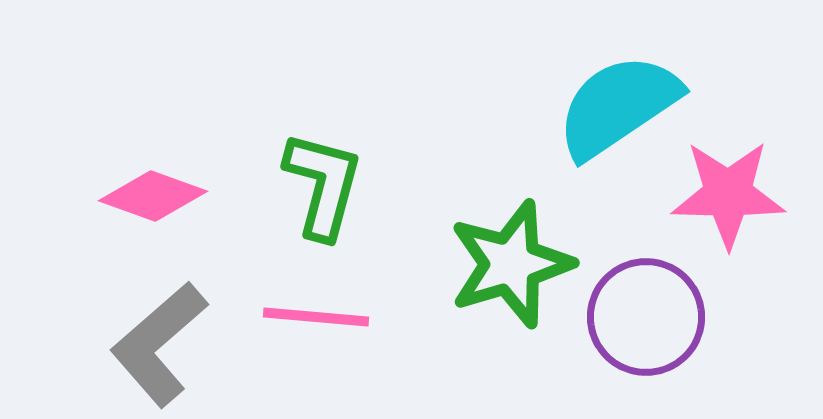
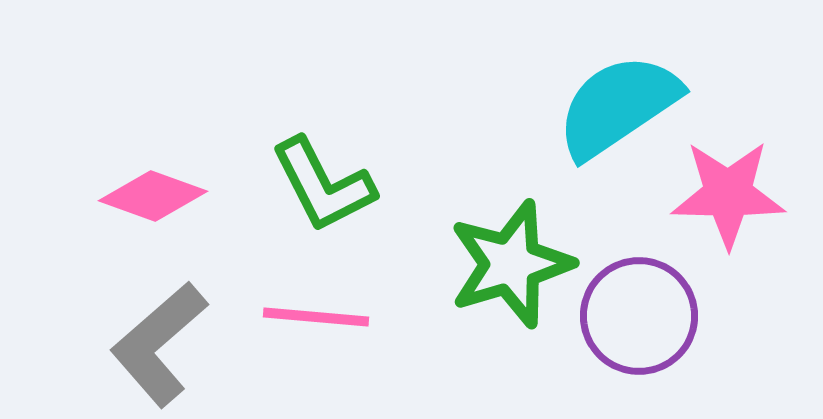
green L-shape: rotated 138 degrees clockwise
purple circle: moved 7 px left, 1 px up
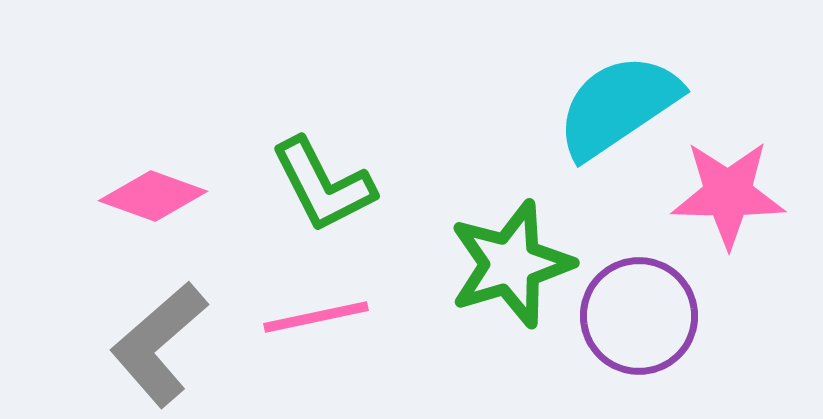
pink line: rotated 17 degrees counterclockwise
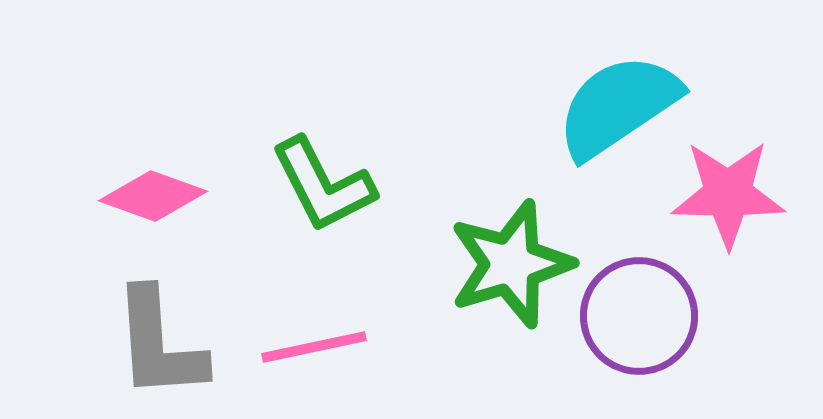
pink line: moved 2 px left, 30 px down
gray L-shape: rotated 53 degrees counterclockwise
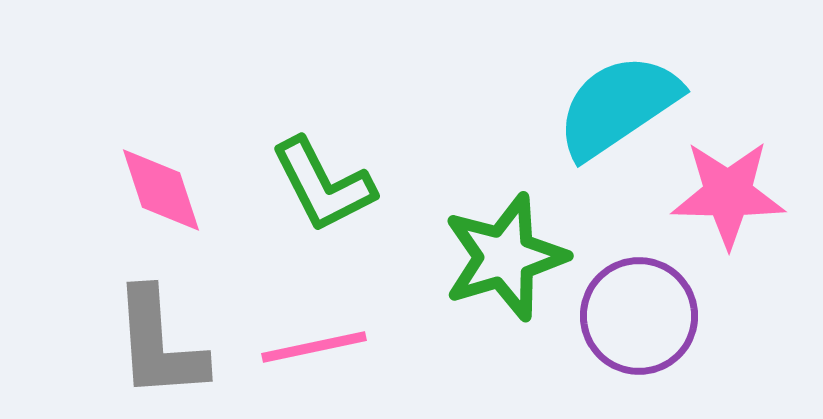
pink diamond: moved 8 px right, 6 px up; rotated 52 degrees clockwise
green star: moved 6 px left, 7 px up
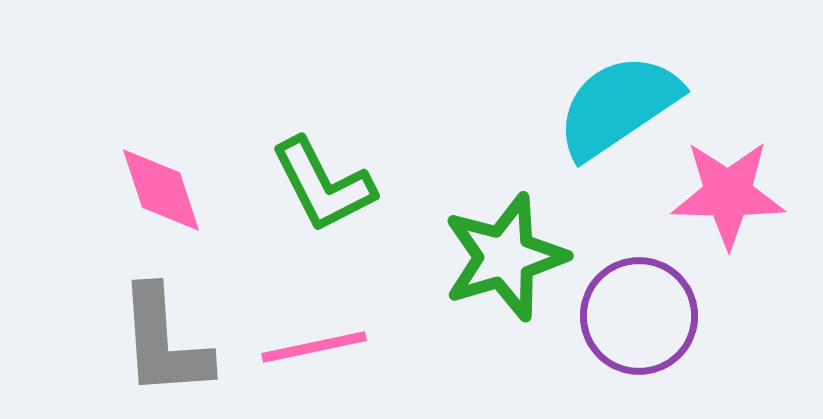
gray L-shape: moved 5 px right, 2 px up
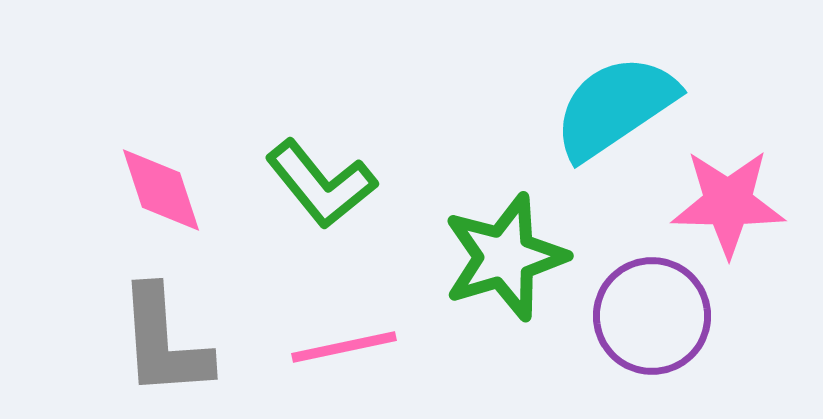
cyan semicircle: moved 3 px left, 1 px down
green L-shape: moved 2 px left, 1 px up; rotated 12 degrees counterclockwise
pink star: moved 9 px down
purple circle: moved 13 px right
pink line: moved 30 px right
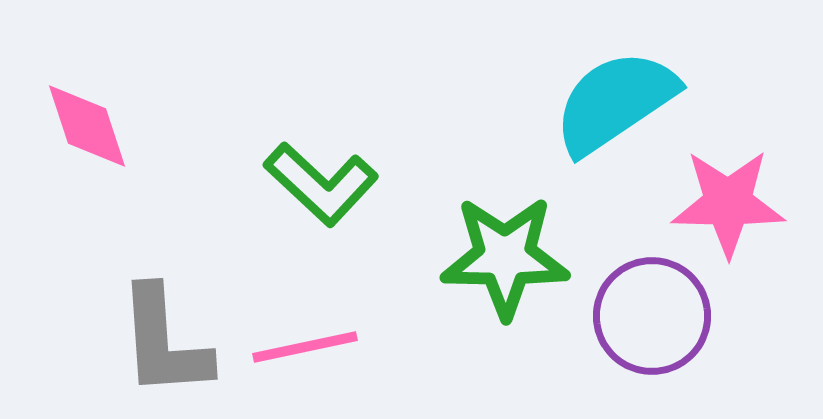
cyan semicircle: moved 5 px up
green L-shape: rotated 8 degrees counterclockwise
pink diamond: moved 74 px left, 64 px up
green star: rotated 18 degrees clockwise
pink line: moved 39 px left
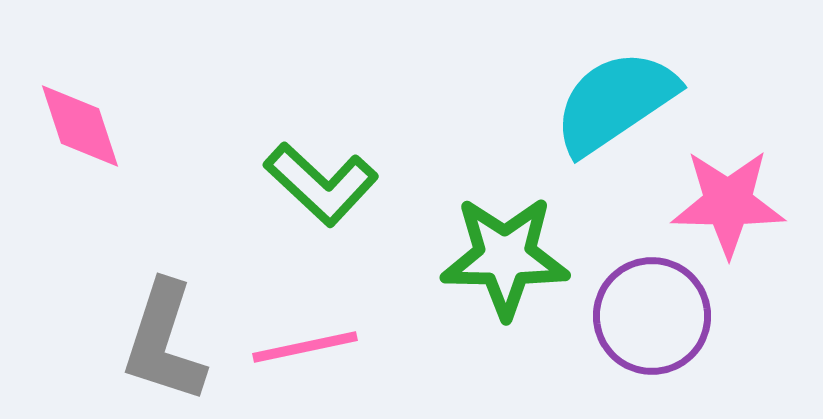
pink diamond: moved 7 px left
gray L-shape: rotated 22 degrees clockwise
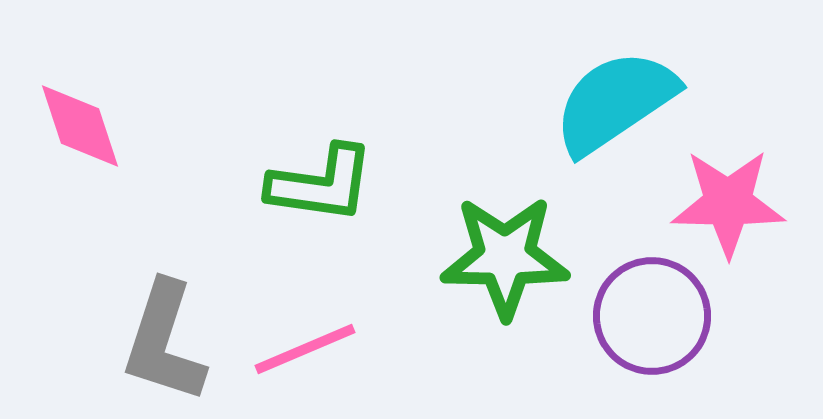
green L-shape: rotated 35 degrees counterclockwise
pink line: moved 2 px down; rotated 11 degrees counterclockwise
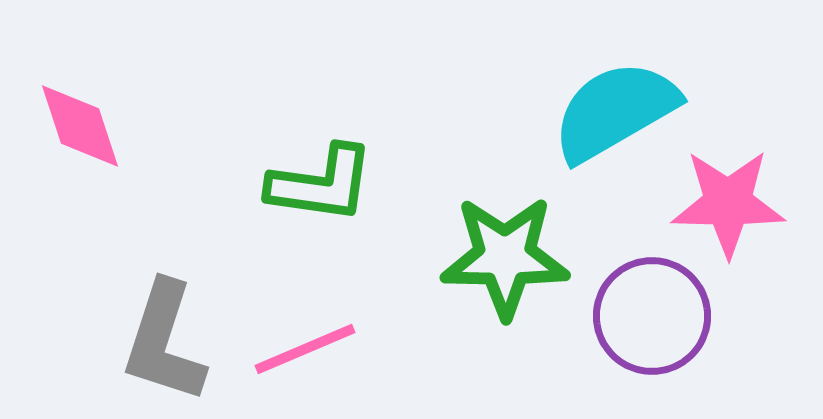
cyan semicircle: moved 9 px down; rotated 4 degrees clockwise
